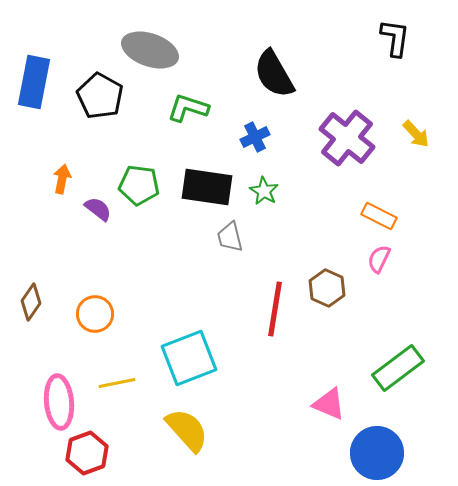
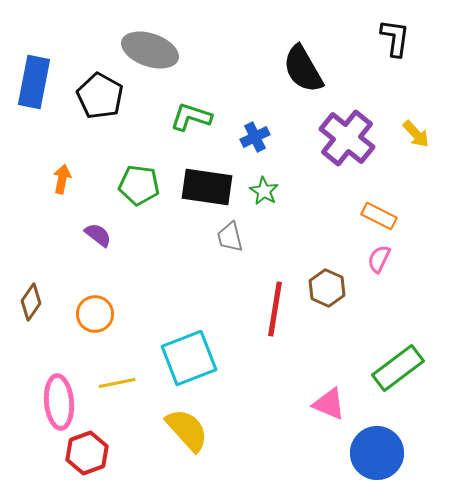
black semicircle: moved 29 px right, 5 px up
green L-shape: moved 3 px right, 9 px down
purple semicircle: moved 26 px down
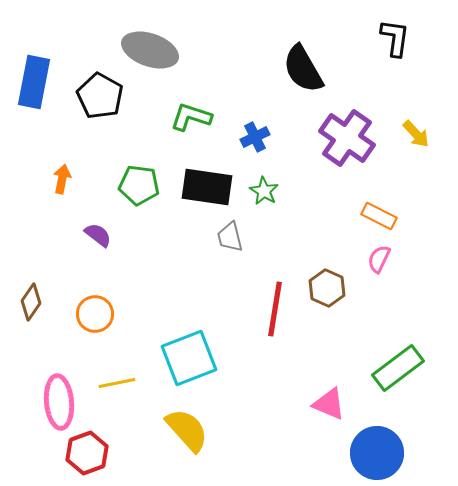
purple cross: rotated 4 degrees counterclockwise
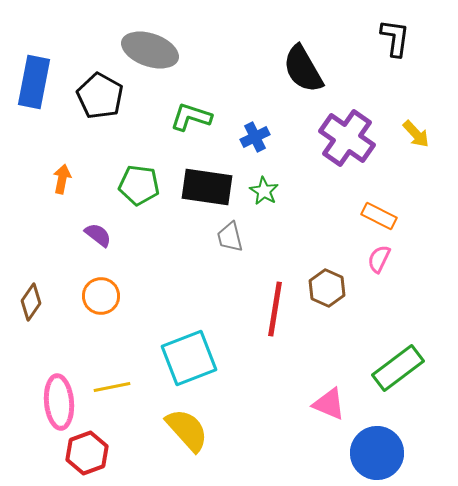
orange circle: moved 6 px right, 18 px up
yellow line: moved 5 px left, 4 px down
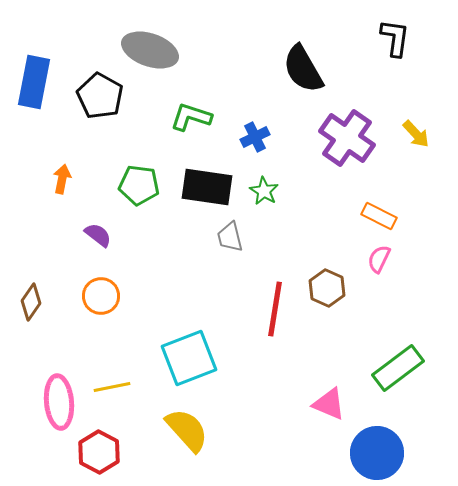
red hexagon: moved 12 px right, 1 px up; rotated 12 degrees counterclockwise
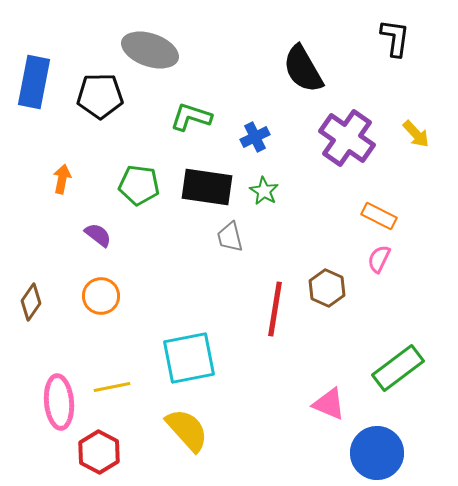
black pentagon: rotated 30 degrees counterclockwise
cyan square: rotated 10 degrees clockwise
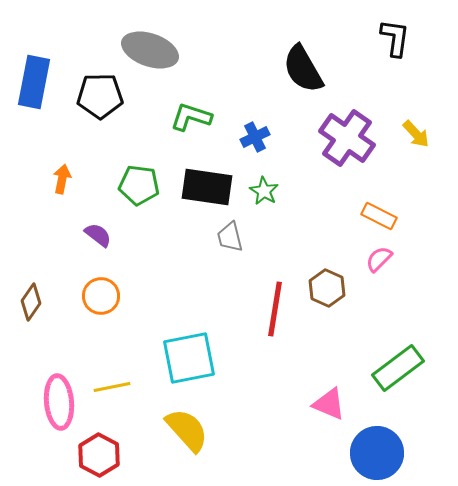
pink semicircle: rotated 20 degrees clockwise
red hexagon: moved 3 px down
